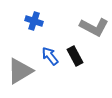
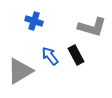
gray L-shape: moved 2 px left; rotated 12 degrees counterclockwise
black rectangle: moved 1 px right, 1 px up
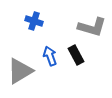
blue arrow: rotated 18 degrees clockwise
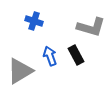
gray L-shape: moved 1 px left
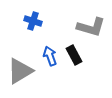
blue cross: moved 1 px left
black rectangle: moved 2 px left
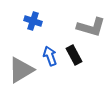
gray triangle: moved 1 px right, 1 px up
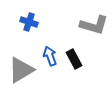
blue cross: moved 4 px left, 1 px down
gray L-shape: moved 3 px right, 2 px up
black rectangle: moved 4 px down
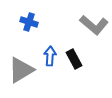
gray L-shape: rotated 24 degrees clockwise
blue arrow: rotated 24 degrees clockwise
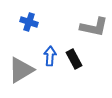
gray L-shape: moved 2 px down; rotated 28 degrees counterclockwise
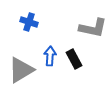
gray L-shape: moved 1 px left, 1 px down
